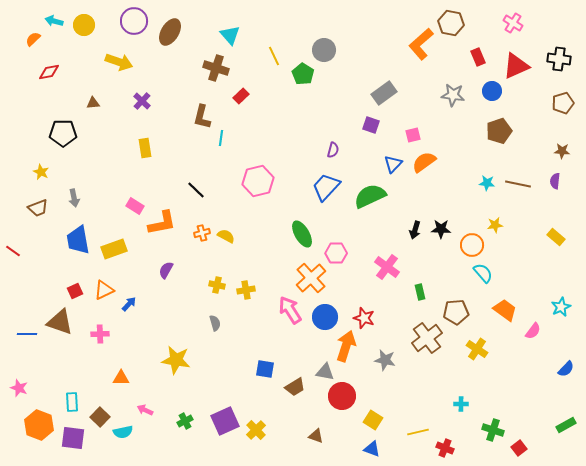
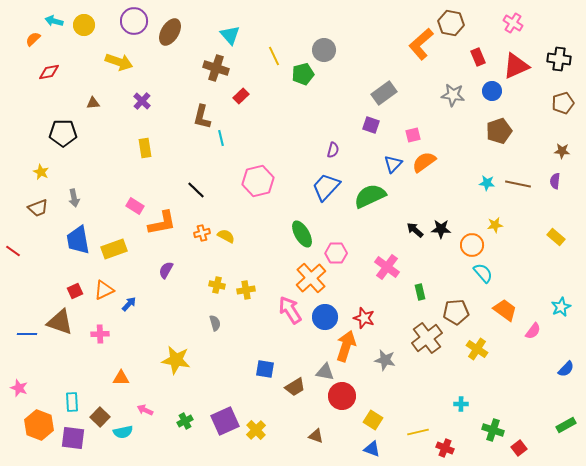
green pentagon at (303, 74): rotated 25 degrees clockwise
cyan line at (221, 138): rotated 21 degrees counterclockwise
black arrow at (415, 230): rotated 114 degrees clockwise
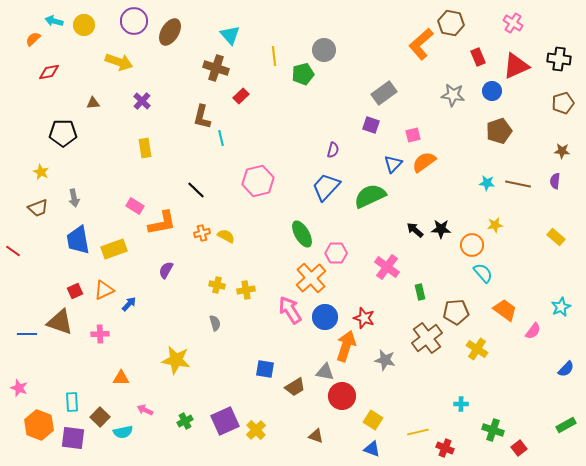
yellow line at (274, 56): rotated 18 degrees clockwise
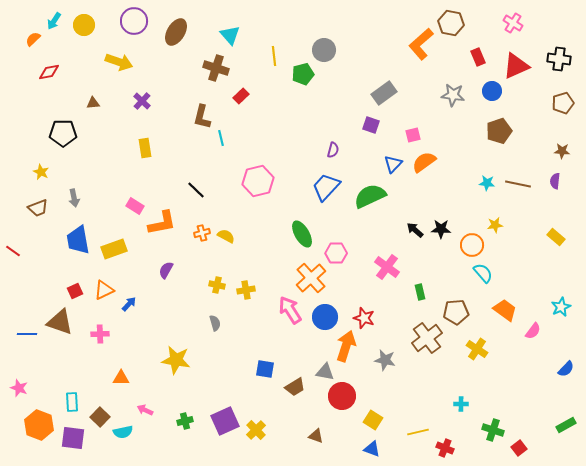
cyan arrow at (54, 21): rotated 72 degrees counterclockwise
brown ellipse at (170, 32): moved 6 px right
green cross at (185, 421): rotated 14 degrees clockwise
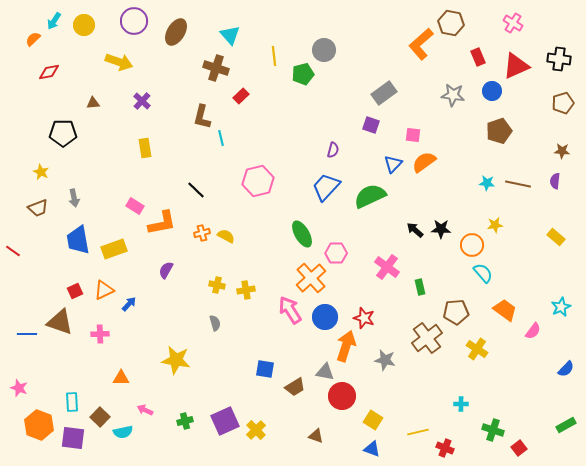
pink square at (413, 135): rotated 21 degrees clockwise
green rectangle at (420, 292): moved 5 px up
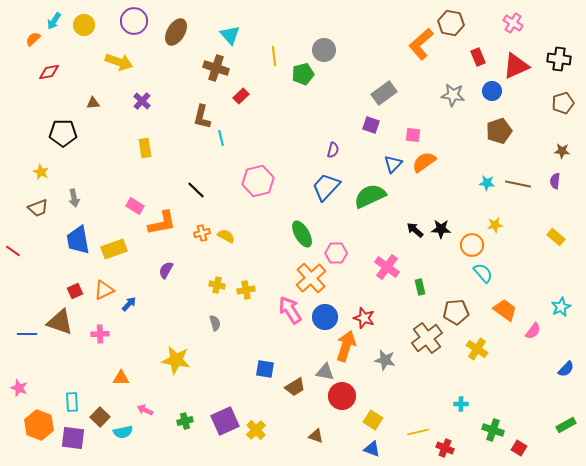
red square at (519, 448): rotated 21 degrees counterclockwise
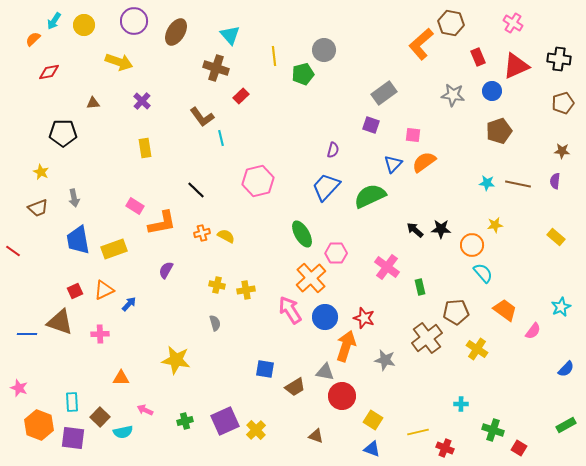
brown L-shape at (202, 117): rotated 50 degrees counterclockwise
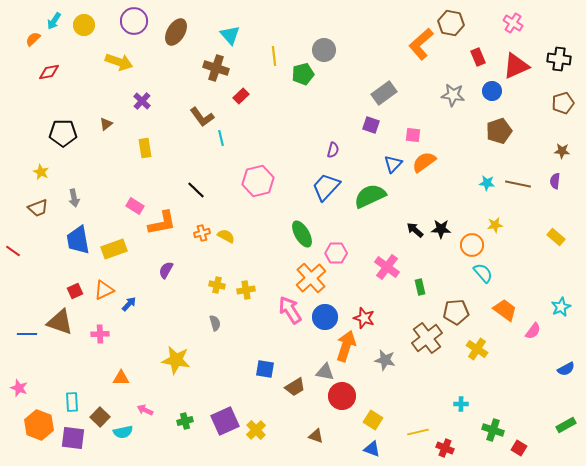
brown triangle at (93, 103): moved 13 px right, 21 px down; rotated 32 degrees counterclockwise
blue semicircle at (566, 369): rotated 18 degrees clockwise
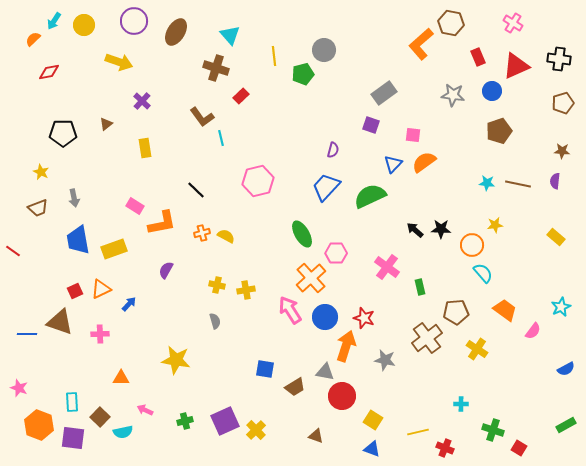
orange triangle at (104, 290): moved 3 px left, 1 px up
gray semicircle at (215, 323): moved 2 px up
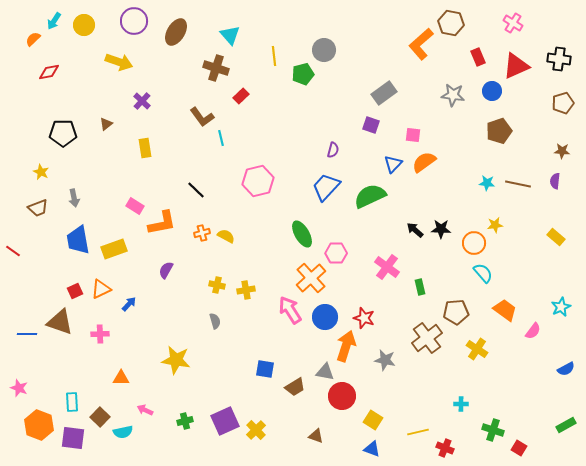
orange circle at (472, 245): moved 2 px right, 2 px up
